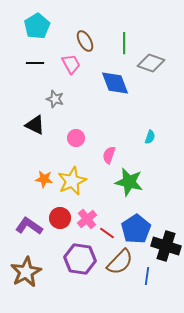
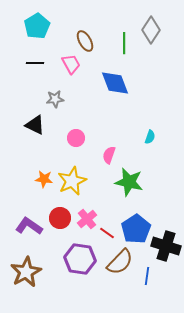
gray diamond: moved 33 px up; rotated 76 degrees counterclockwise
gray star: rotated 24 degrees counterclockwise
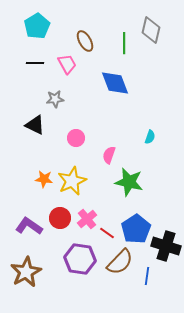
gray diamond: rotated 20 degrees counterclockwise
pink trapezoid: moved 4 px left
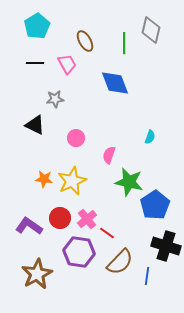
blue pentagon: moved 19 px right, 24 px up
purple hexagon: moved 1 px left, 7 px up
brown star: moved 11 px right, 2 px down
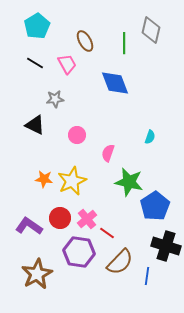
black line: rotated 30 degrees clockwise
pink circle: moved 1 px right, 3 px up
pink semicircle: moved 1 px left, 2 px up
blue pentagon: moved 1 px down
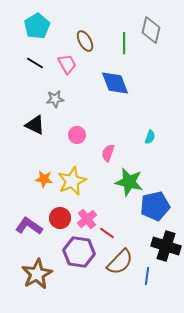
blue pentagon: rotated 20 degrees clockwise
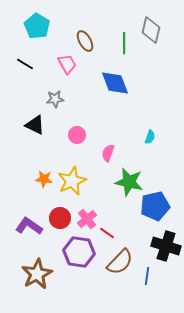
cyan pentagon: rotated 10 degrees counterclockwise
black line: moved 10 px left, 1 px down
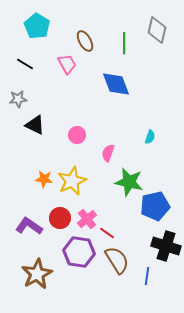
gray diamond: moved 6 px right
blue diamond: moved 1 px right, 1 px down
gray star: moved 37 px left
brown semicircle: moved 3 px left, 2 px up; rotated 76 degrees counterclockwise
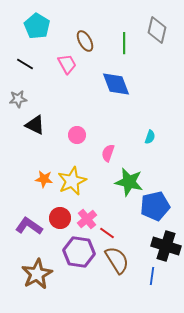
blue line: moved 5 px right
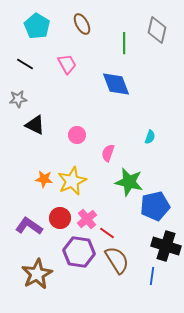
brown ellipse: moved 3 px left, 17 px up
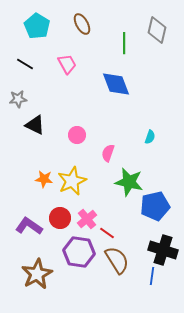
black cross: moved 3 px left, 4 px down
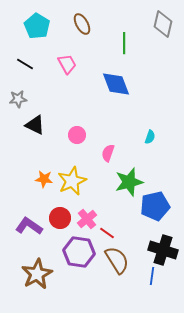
gray diamond: moved 6 px right, 6 px up
green star: rotated 28 degrees counterclockwise
